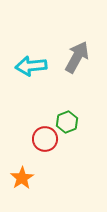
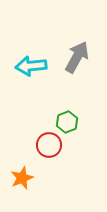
red circle: moved 4 px right, 6 px down
orange star: rotated 10 degrees clockwise
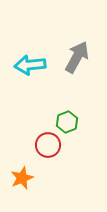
cyan arrow: moved 1 px left, 1 px up
red circle: moved 1 px left
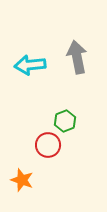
gray arrow: rotated 40 degrees counterclockwise
green hexagon: moved 2 px left, 1 px up
orange star: moved 2 px down; rotated 30 degrees counterclockwise
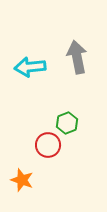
cyan arrow: moved 2 px down
green hexagon: moved 2 px right, 2 px down
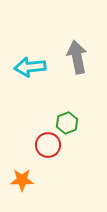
orange star: rotated 20 degrees counterclockwise
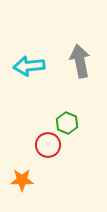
gray arrow: moved 3 px right, 4 px down
cyan arrow: moved 1 px left, 1 px up
green hexagon: rotated 15 degrees counterclockwise
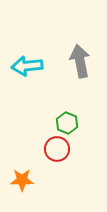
cyan arrow: moved 2 px left
red circle: moved 9 px right, 4 px down
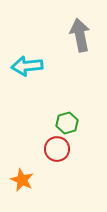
gray arrow: moved 26 px up
green hexagon: rotated 20 degrees clockwise
orange star: rotated 25 degrees clockwise
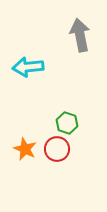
cyan arrow: moved 1 px right, 1 px down
green hexagon: rotated 25 degrees counterclockwise
orange star: moved 3 px right, 31 px up
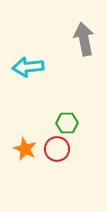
gray arrow: moved 4 px right, 4 px down
green hexagon: rotated 20 degrees counterclockwise
